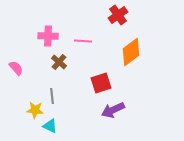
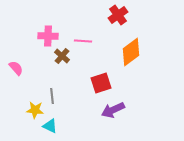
brown cross: moved 3 px right, 6 px up
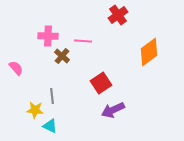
orange diamond: moved 18 px right
red square: rotated 15 degrees counterclockwise
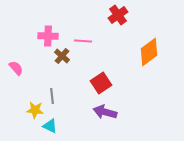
purple arrow: moved 8 px left, 2 px down; rotated 40 degrees clockwise
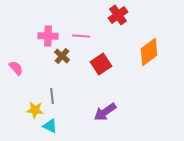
pink line: moved 2 px left, 5 px up
red square: moved 19 px up
purple arrow: rotated 50 degrees counterclockwise
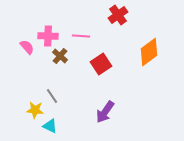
brown cross: moved 2 px left
pink semicircle: moved 11 px right, 21 px up
gray line: rotated 28 degrees counterclockwise
purple arrow: rotated 20 degrees counterclockwise
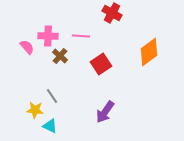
red cross: moved 6 px left, 2 px up; rotated 24 degrees counterclockwise
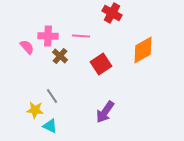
orange diamond: moved 6 px left, 2 px up; rotated 8 degrees clockwise
